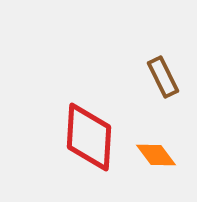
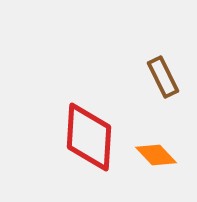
orange diamond: rotated 6 degrees counterclockwise
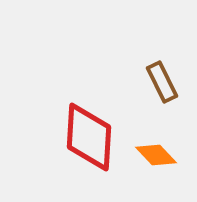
brown rectangle: moved 1 px left, 5 px down
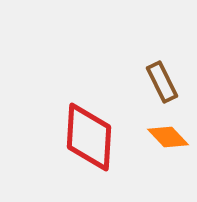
orange diamond: moved 12 px right, 18 px up
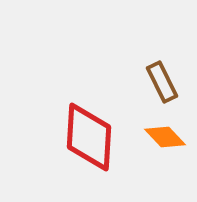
orange diamond: moved 3 px left
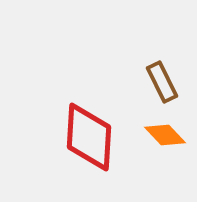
orange diamond: moved 2 px up
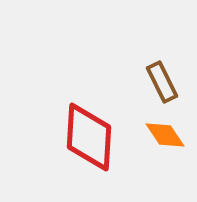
orange diamond: rotated 9 degrees clockwise
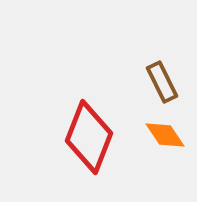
red diamond: rotated 18 degrees clockwise
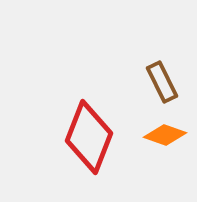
orange diamond: rotated 36 degrees counterclockwise
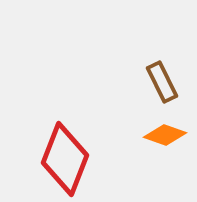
red diamond: moved 24 px left, 22 px down
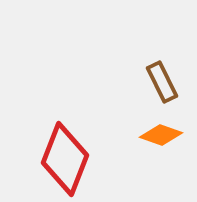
orange diamond: moved 4 px left
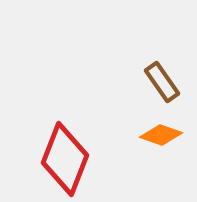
brown rectangle: rotated 9 degrees counterclockwise
